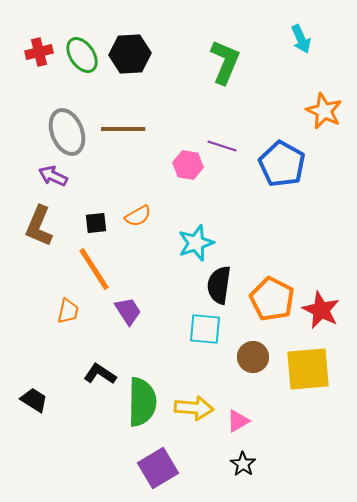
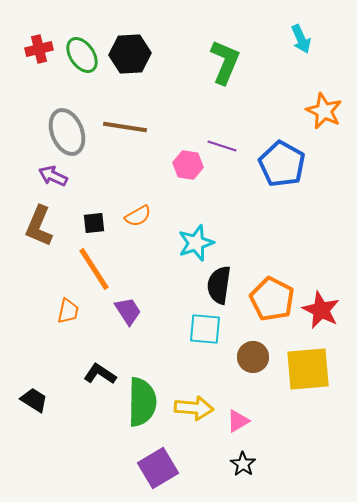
red cross: moved 3 px up
brown line: moved 2 px right, 2 px up; rotated 9 degrees clockwise
black square: moved 2 px left
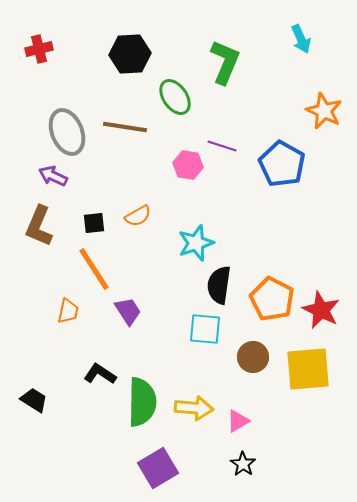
green ellipse: moved 93 px right, 42 px down
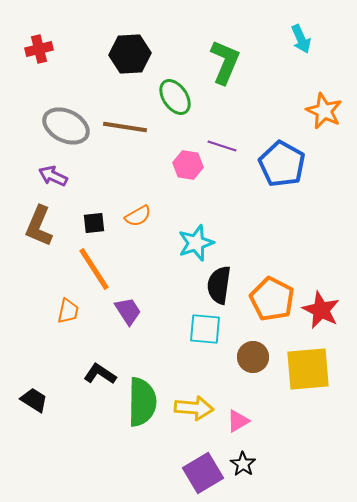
gray ellipse: moved 1 px left, 6 px up; rotated 42 degrees counterclockwise
purple square: moved 45 px right, 5 px down
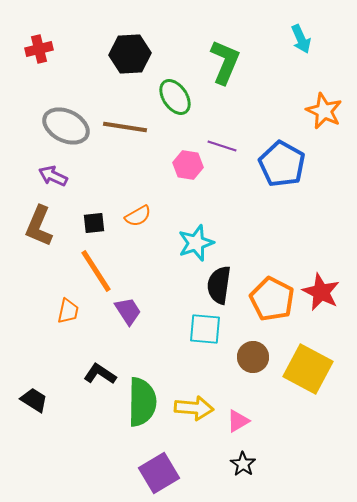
orange line: moved 2 px right, 2 px down
red star: moved 18 px up
yellow square: rotated 33 degrees clockwise
purple square: moved 44 px left
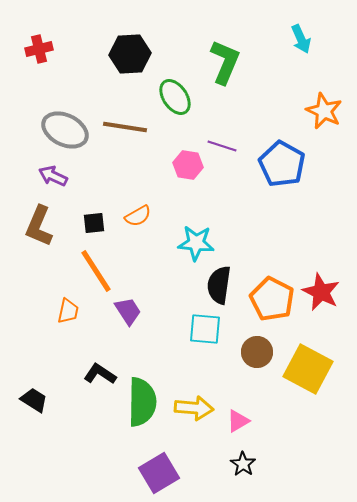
gray ellipse: moved 1 px left, 4 px down
cyan star: rotated 24 degrees clockwise
brown circle: moved 4 px right, 5 px up
